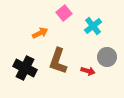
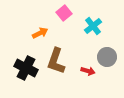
brown L-shape: moved 2 px left
black cross: moved 1 px right
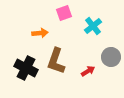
pink square: rotated 21 degrees clockwise
orange arrow: rotated 21 degrees clockwise
gray circle: moved 4 px right
red arrow: rotated 48 degrees counterclockwise
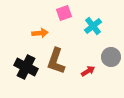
black cross: moved 1 px up
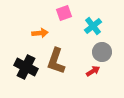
gray circle: moved 9 px left, 5 px up
red arrow: moved 5 px right
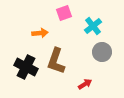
red arrow: moved 8 px left, 13 px down
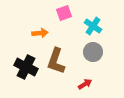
cyan cross: rotated 18 degrees counterclockwise
gray circle: moved 9 px left
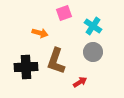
orange arrow: rotated 21 degrees clockwise
black cross: rotated 30 degrees counterclockwise
red arrow: moved 5 px left, 2 px up
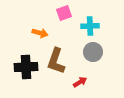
cyan cross: moved 3 px left; rotated 36 degrees counterclockwise
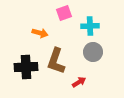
red arrow: moved 1 px left
